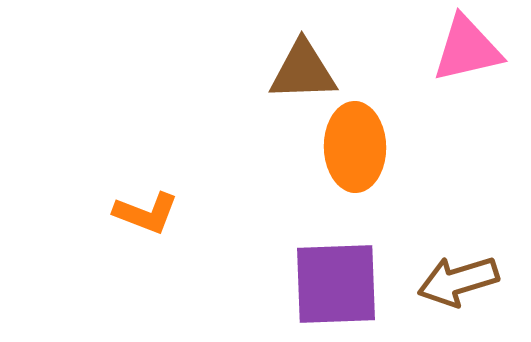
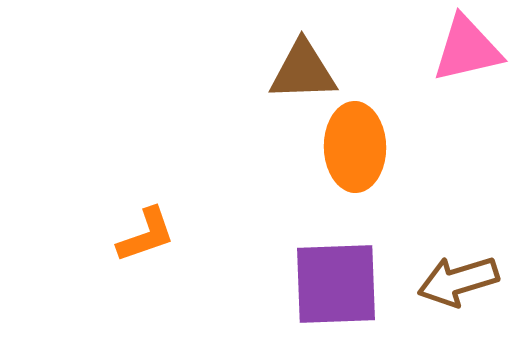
orange L-shape: moved 22 px down; rotated 40 degrees counterclockwise
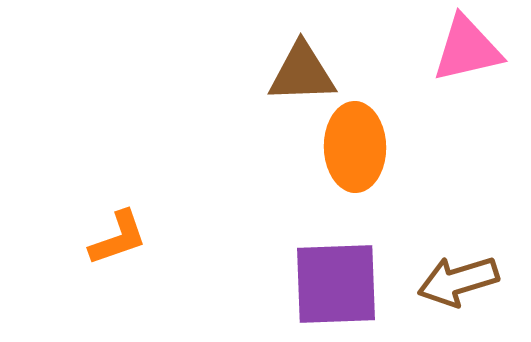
brown triangle: moved 1 px left, 2 px down
orange L-shape: moved 28 px left, 3 px down
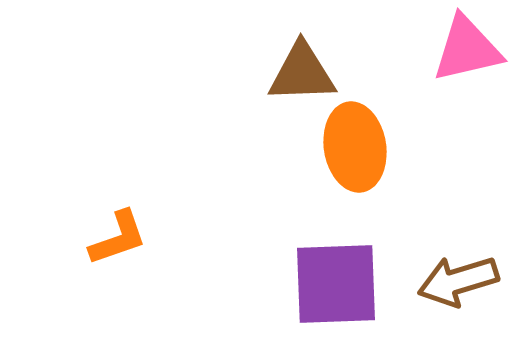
orange ellipse: rotated 8 degrees counterclockwise
